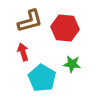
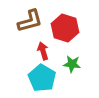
red hexagon: rotated 12 degrees clockwise
red arrow: moved 20 px right, 1 px up
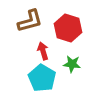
red hexagon: moved 3 px right
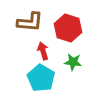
brown L-shape: moved 1 px down; rotated 20 degrees clockwise
green star: moved 1 px right, 2 px up
cyan pentagon: moved 1 px left
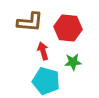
red hexagon: rotated 12 degrees counterclockwise
green star: rotated 12 degrees counterclockwise
cyan pentagon: moved 5 px right, 3 px down; rotated 16 degrees counterclockwise
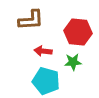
brown L-shape: moved 1 px right, 2 px up; rotated 8 degrees counterclockwise
red hexagon: moved 10 px right, 4 px down
red arrow: rotated 66 degrees counterclockwise
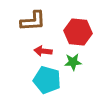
brown L-shape: moved 2 px right, 1 px down
cyan pentagon: moved 1 px right, 1 px up
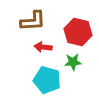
red hexagon: rotated 8 degrees clockwise
red arrow: moved 4 px up
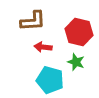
red hexagon: moved 1 px right
green star: moved 3 px right; rotated 24 degrees clockwise
cyan pentagon: moved 3 px right
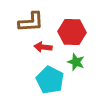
brown L-shape: moved 2 px left, 1 px down
red hexagon: moved 7 px left; rotated 12 degrees counterclockwise
cyan pentagon: rotated 12 degrees clockwise
